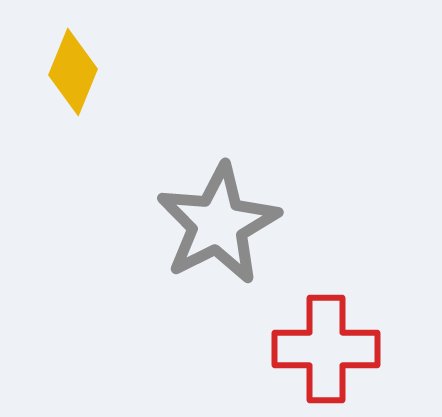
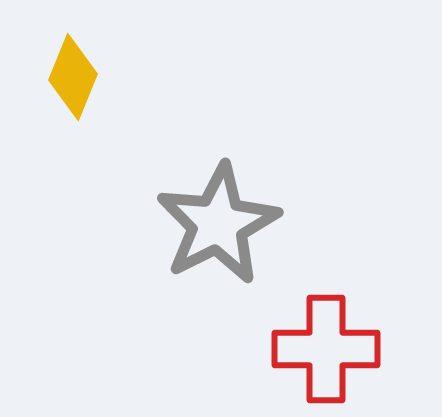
yellow diamond: moved 5 px down
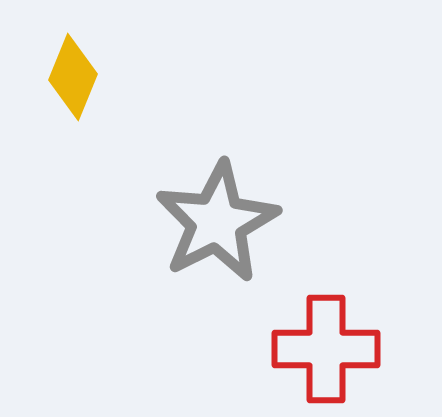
gray star: moved 1 px left, 2 px up
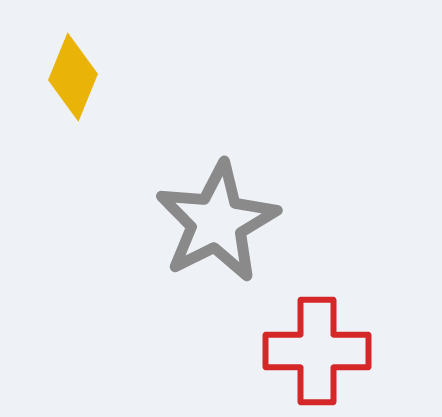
red cross: moved 9 px left, 2 px down
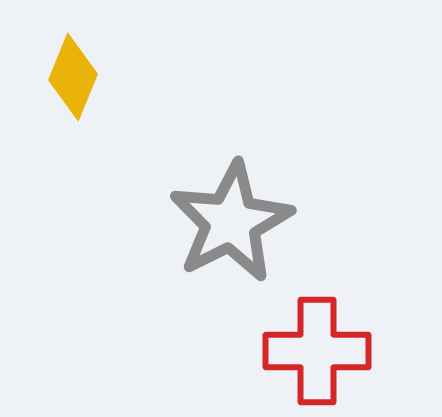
gray star: moved 14 px right
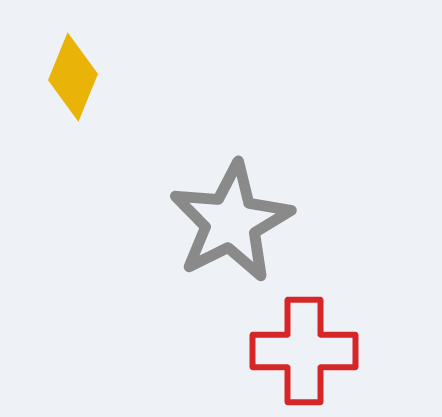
red cross: moved 13 px left
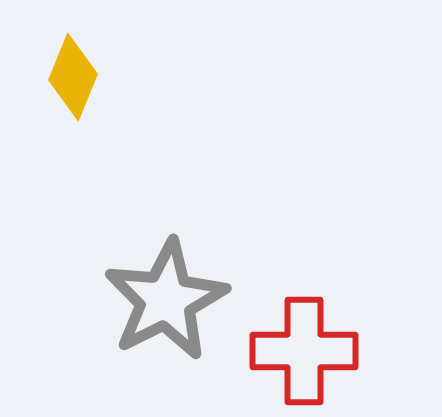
gray star: moved 65 px left, 78 px down
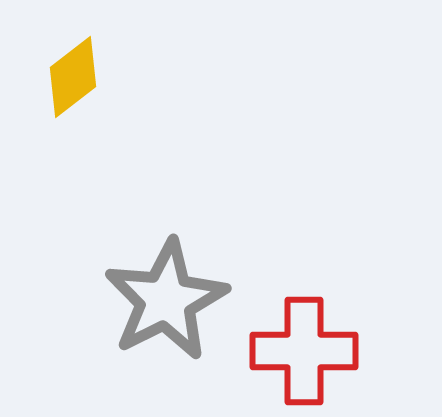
yellow diamond: rotated 30 degrees clockwise
